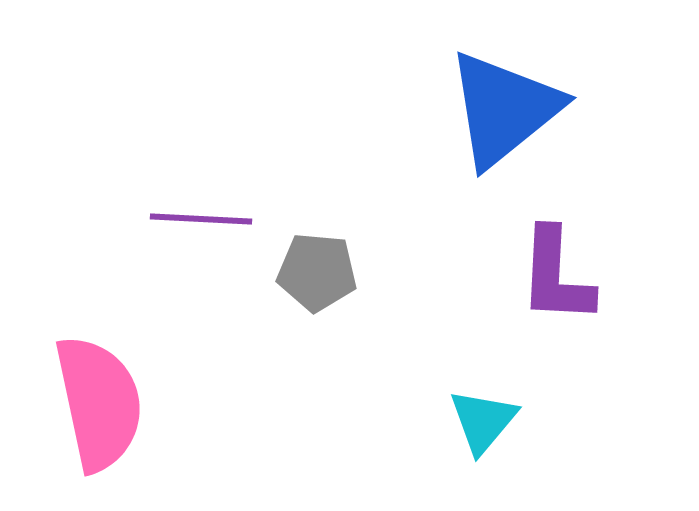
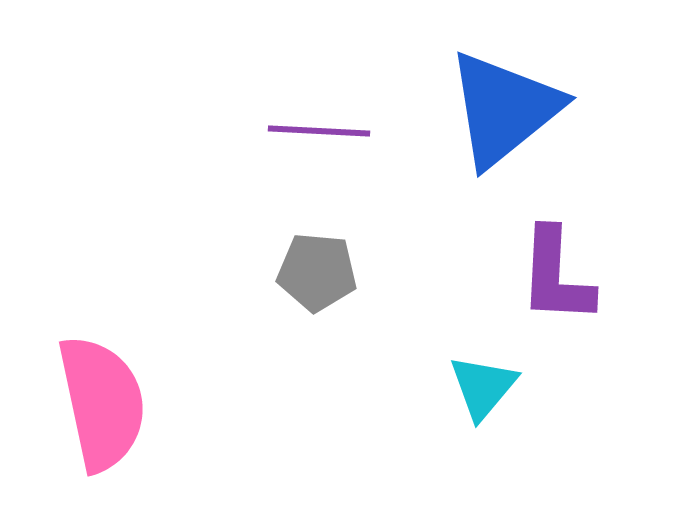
purple line: moved 118 px right, 88 px up
pink semicircle: moved 3 px right
cyan triangle: moved 34 px up
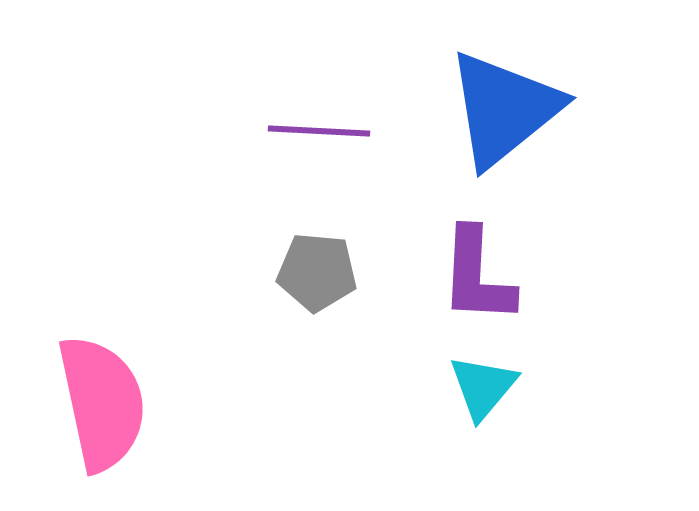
purple L-shape: moved 79 px left
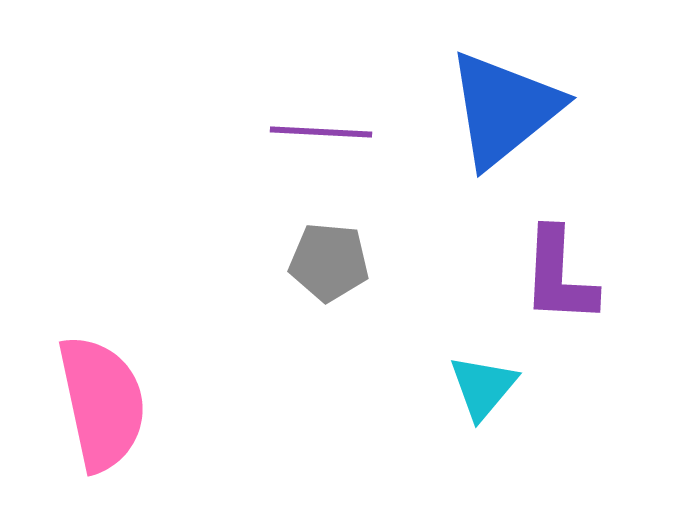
purple line: moved 2 px right, 1 px down
gray pentagon: moved 12 px right, 10 px up
purple L-shape: moved 82 px right
